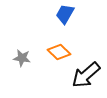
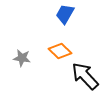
orange diamond: moved 1 px right, 1 px up
black arrow: moved 1 px left, 1 px down; rotated 88 degrees clockwise
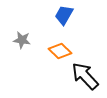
blue trapezoid: moved 1 px left, 1 px down
gray star: moved 18 px up
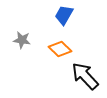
orange diamond: moved 2 px up
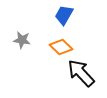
orange diamond: moved 1 px right, 2 px up
black arrow: moved 4 px left, 3 px up
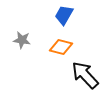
orange diamond: rotated 30 degrees counterclockwise
black arrow: moved 4 px right, 2 px down
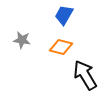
black arrow: rotated 12 degrees clockwise
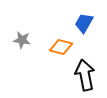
blue trapezoid: moved 20 px right, 8 px down
black arrow: rotated 20 degrees clockwise
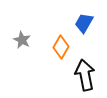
gray star: rotated 18 degrees clockwise
orange diamond: rotated 75 degrees counterclockwise
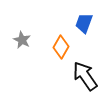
blue trapezoid: rotated 10 degrees counterclockwise
black arrow: moved 1 px down; rotated 24 degrees counterclockwise
